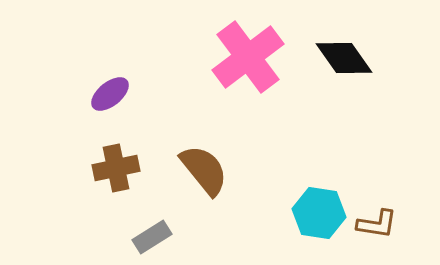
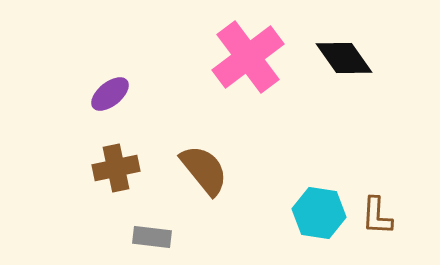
brown L-shape: moved 8 px up; rotated 84 degrees clockwise
gray rectangle: rotated 39 degrees clockwise
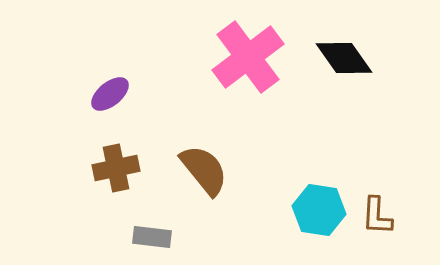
cyan hexagon: moved 3 px up
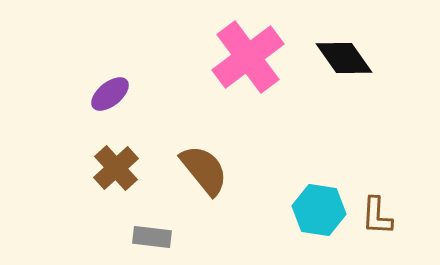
brown cross: rotated 30 degrees counterclockwise
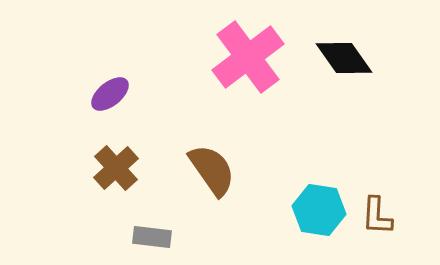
brown semicircle: moved 8 px right; rotated 4 degrees clockwise
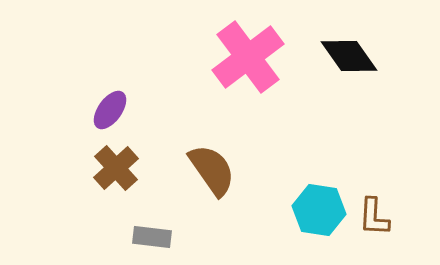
black diamond: moved 5 px right, 2 px up
purple ellipse: moved 16 px down; rotated 15 degrees counterclockwise
brown L-shape: moved 3 px left, 1 px down
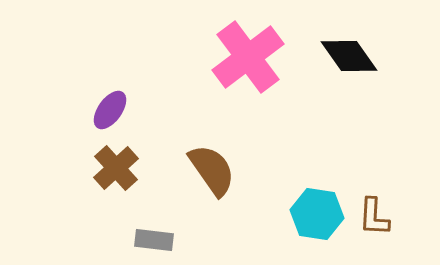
cyan hexagon: moved 2 px left, 4 px down
gray rectangle: moved 2 px right, 3 px down
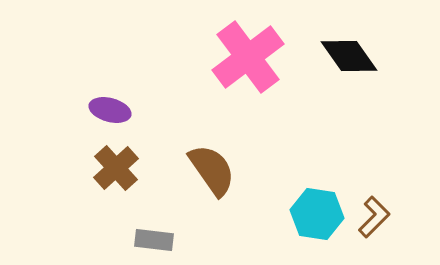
purple ellipse: rotated 69 degrees clockwise
brown L-shape: rotated 138 degrees counterclockwise
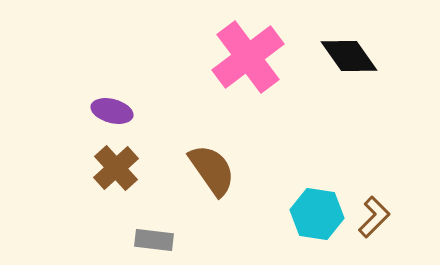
purple ellipse: moved 2 px right, 1 px down
